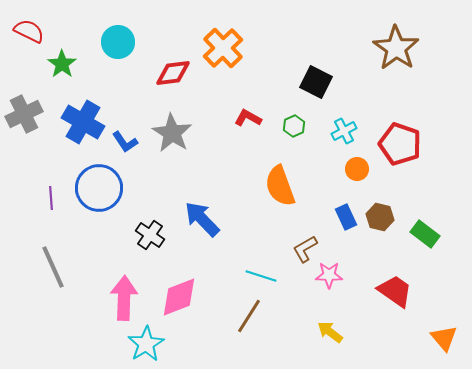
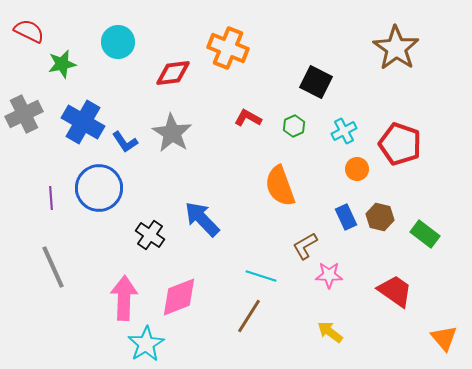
orange cross: moved 5 px right; rotated 24 degrees counterclockwise
green star: rotated 24 degrees clockwise
brown L-shape: moved 3 px up
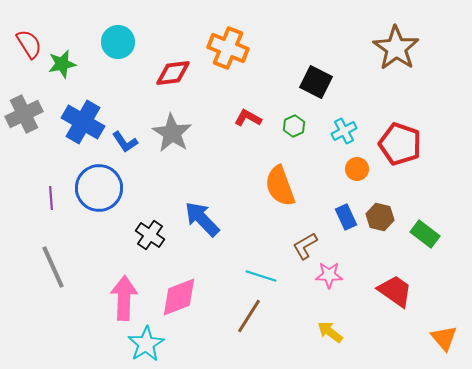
red semicircle: moved 13 px down; rotated 32 degrees clockwise
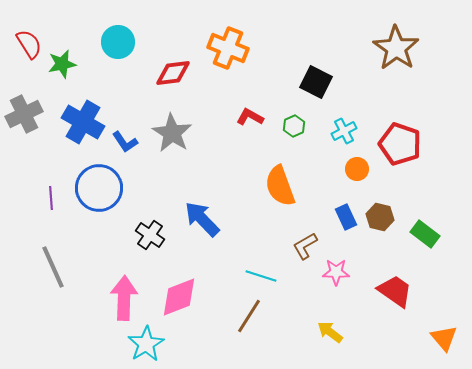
red L-shape: moved 2 px right, 1 px up
pink star: moved 7 px right, 3 px up
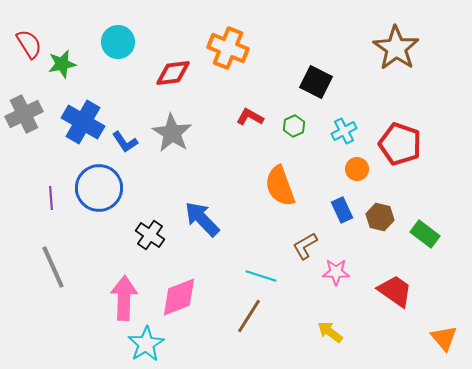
blue rectangle: moved 4 px left, 7 px up
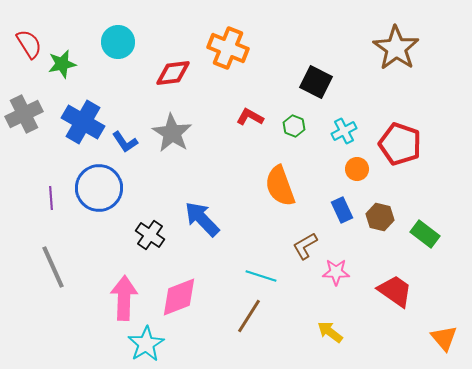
green hexagon: rotated 15 degrees counterclockwise
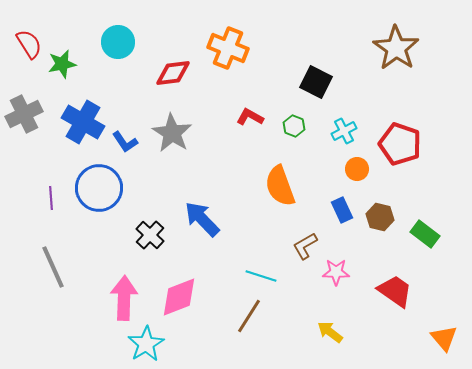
black cross: rotated 8 degrees clockwise
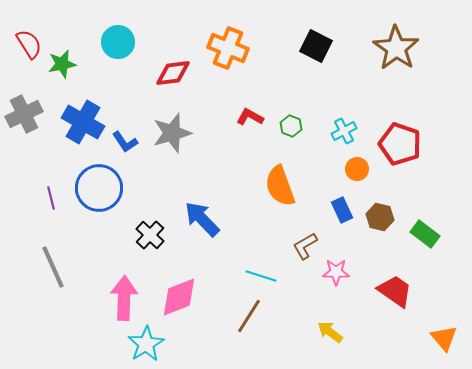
black square: moved 36 px up
green hexagon: moved 3 px left
gray star: rotated 24 degrees clockwise
purple line: rotated 10 degrees counterclockwise
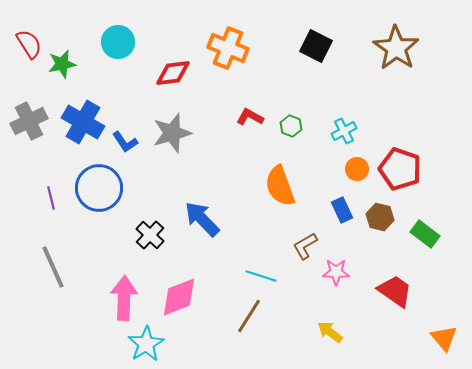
gray cross: moved 5 px right, 7 px down
red pentagon: moved 25 px down
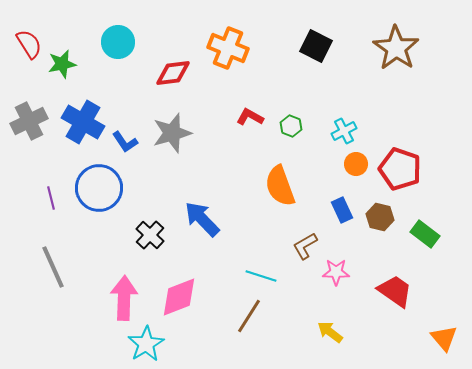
orange circle: moved 1 px left, 5 px up
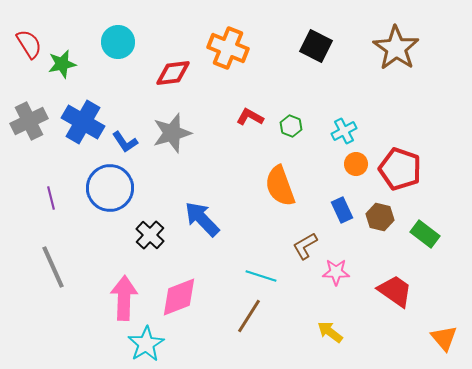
blue circle: moved 11 px right
